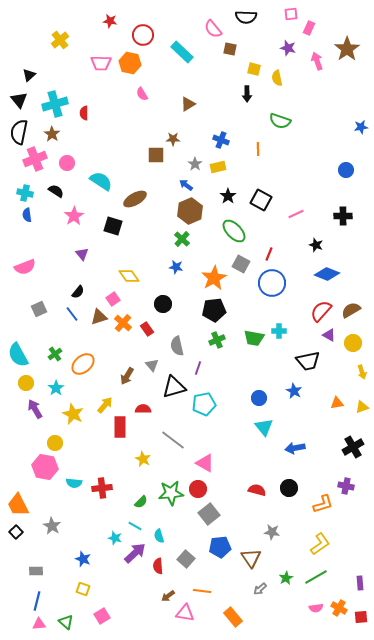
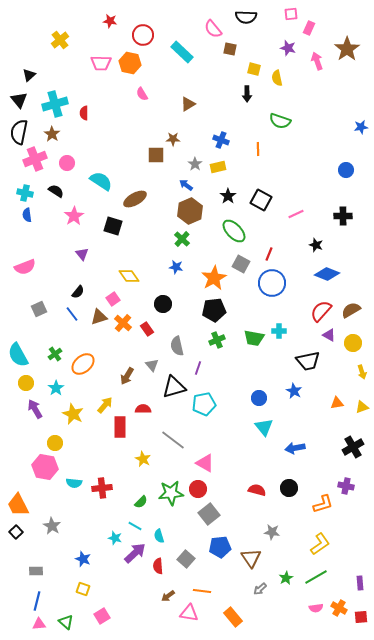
pink triangle at (185, 613): moved 4 px right
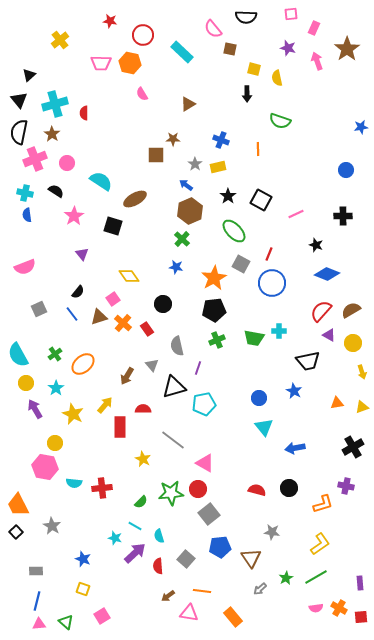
pink rectangle at (309, 28): moved 5 px right
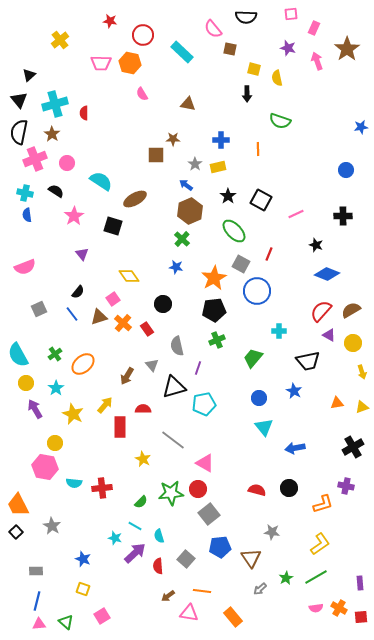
brown triangle at (188, 104): rotated 42 degrees clockwise
blue cross at (221, 140): rotated 21 degrees counterclockwise
blue circle at (272, 283): moved 15 px left, 8 px down
green trapezoid at (254, 338): moved 1 px left, 20 px down; rotated 120 degrees clockwise
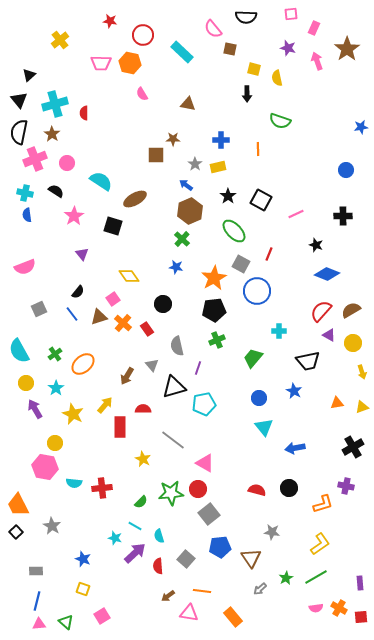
cyan semicircle at (18, 355): moved 1 px right, 4 px up
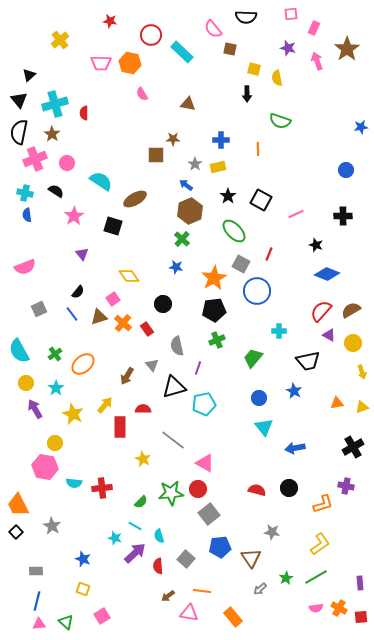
red circle at (143, 35): moved 8 px right
